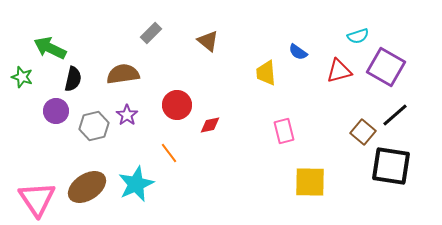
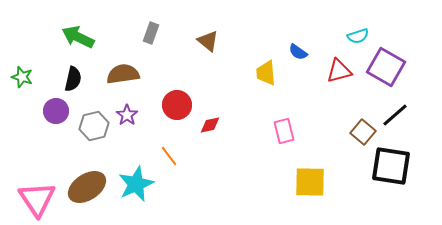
gray rectangle: rotated 25 degrees counterclockwise
green arrow: moved 28 px right, 11 px up
orange line: moved 3 px down
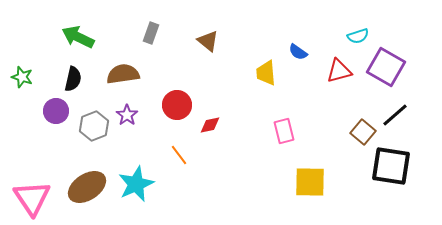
gray hexagon: rotated 8 degrees counterclockwise
orange line: moved 10 px right, 1 px up
pink triangle: moved 5 px left, 1 px up
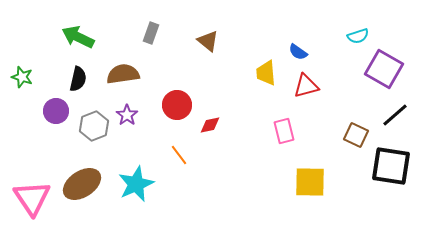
purple square: moved 2 px left, 2 px down
red triangle: moved 33 px left, 15 px down
black semicircle: moved 5 px right
brown square: moved 7 px left, 3 px down; rotated 15 degrees counterclockwise
brown ellipse: moved 5 px left, 3 px up
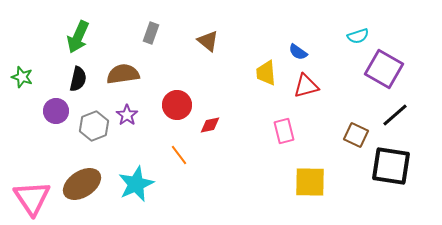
green arrow: rotated 92 degrees counterclockwise
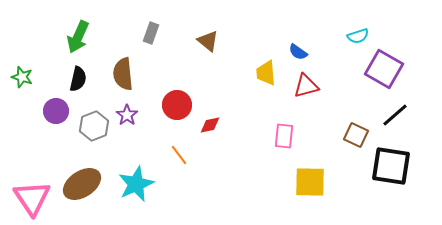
brown semicircle: rotated 88 degrees counterclockwise
pink rectangle: moved 5 px down; rotated 20 degrees clockwise
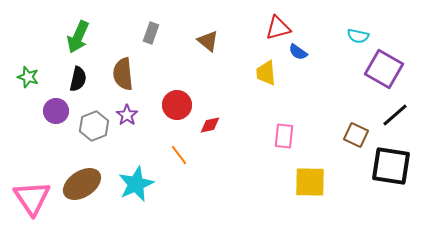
cyan semicircle: rotated 30 degrees clockwise
green star: moved 6 px right
red triangle: moved 28 px left, 58 px up
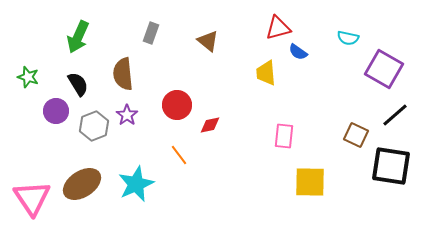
cyan semicircle: moved 10 px left, 2 px down
black semicircle: moved 5 px down; rotated 45 degrees counterclockwise
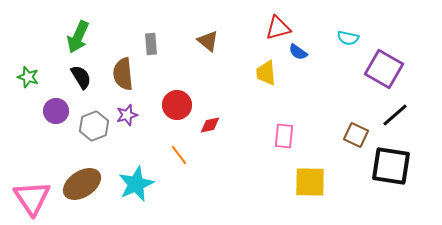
gray rectangle: moved 11 px down; rotated 25 degrees counterclockwise
black semicircle: moved 3 px right, 7 px up
purple star: rotated 20 degrees clockwise
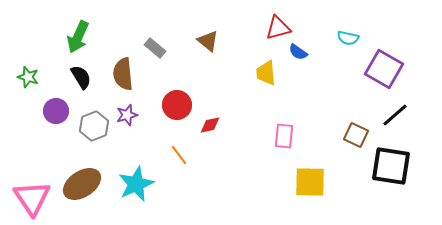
gray rectangle: moved 4 px right, 4 px down; rotated 45 degrees counterclockwise
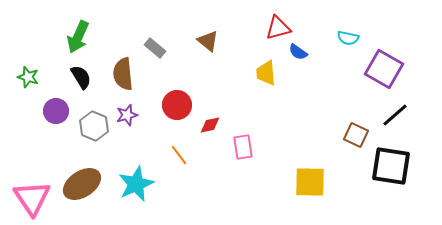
gray hexagon: rotated 16 degrees counterclockwise
pink rectangle: moved 41 px left, 11 px down; rotated 15 degrees counterclockwise
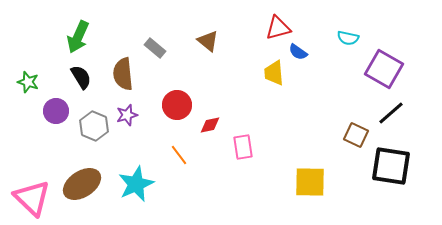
yellow trapezoid: moved 8 px right
green star: moved 5 px down
black line: moved 4 px left, 2 px up
pink triangle: rotated 12 degrees counterclockwise
